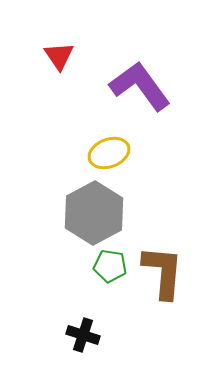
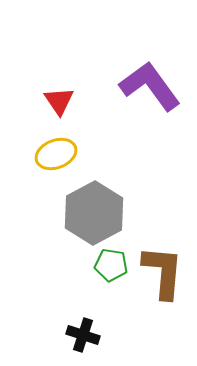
red triangle: moved 45 px down
purple L-shape: moved 10 px right
yellow ellipse: moved 53 px left, 1 px down
green pentagon: moved 1 px right, 1 px up
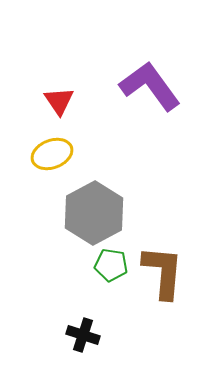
yellow ellipse: moved 4 px left
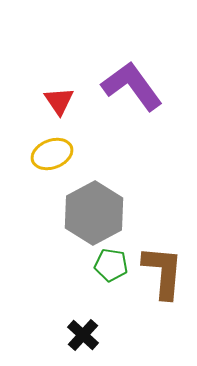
purple L-shape: moved 18 px left
black cross: rotated 24 degrees clockwise
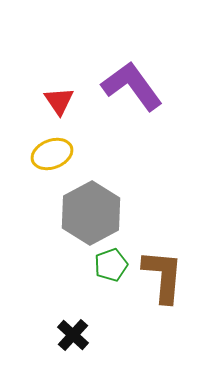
gray hexagon: moved 3 px left
green pentagon: rotated 28 degrees counterclockwise
brown L-shape: moved 4 px down
black cross: moved 10 px left
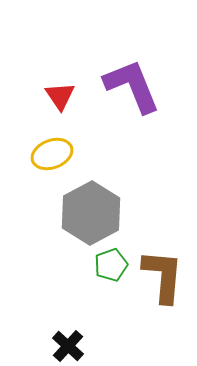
purple L-shape: rotated 14 degrees clockwise
red triangle: moved 1 px right, 5 px up
black cross: moved 5 px left, 11 px down
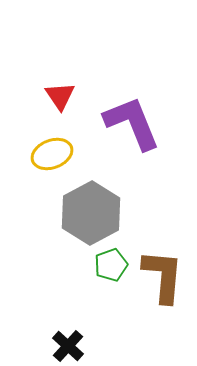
purple L-shape: moved 37 px down
